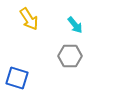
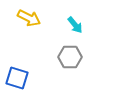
yellow arrow: moved 1 px up; rotated 30 degrees counterclockwise
gray hexagon: moved 1 px down
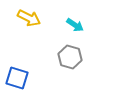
cyan arrow: rotated 18 degrees counterclockwise
gray hexagon: rotated 15 degrees clockwise
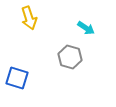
yellow arrow: rotated 45 degrees clockwise
cyan arrow: moved 11 px right, 3 px down
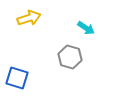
yellow arrow: rotated 90 degrees counterclockwise
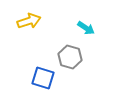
yellow arrow: moved 3 px down
blue square: moved 26 px right
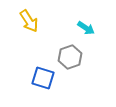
yellow arrow: rotated 75 degrees clockwise
gray hexagon: rotated 25 degrees clockwise
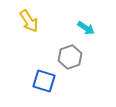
blue square: moved 1 px right, 3 px down
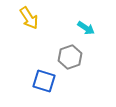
yellow arrow: moved 3 px up
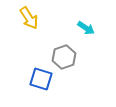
gray hexagon: moved 6 px left
blue square: moved 3 px left, 2 px up
